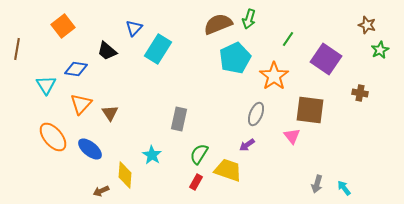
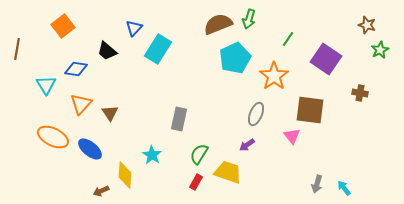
orange ellipse: rotated 24 degrees counterclockwise
yellow trapezoid: moved 2 px down
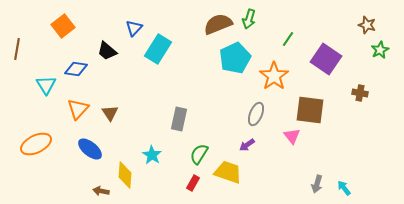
orange triangle: moved 3 px left, 5 px down
orange ellipse: moved 17 px left, 7 px down; rotated 52 degrees counterclockwise
red rectangle: moved 3 px left, 1 px down
brown arrow: rotated 35 degrees clockwise
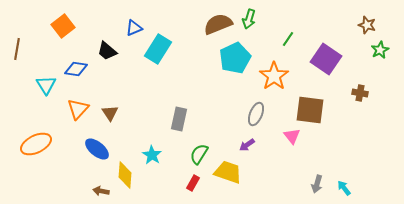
blue triangle: rotated 24 degrees clockwise
blue ellipse: moved 7 px right
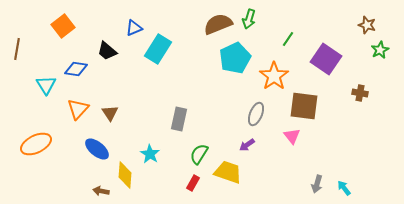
brown square: moved 6 px left, 4 px up
cyan star: moved 2 px left, 1 px up
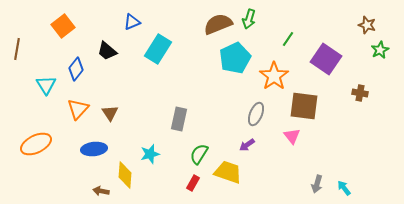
blue triangle: moved 2 px left, 6 px up
blue diamond: rotated 60 degrees counterclockwise
blue ellipse: moved 3 px left; rotated 45 degrees counterclockwise
cyan star: rotated 24 degrees clockwise
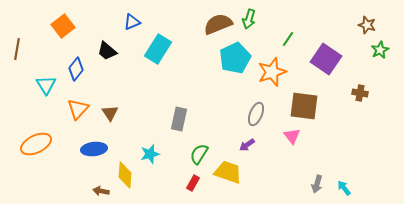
orange star: moved 2 px left, 4 px up; rotated 16 degrees clockwise
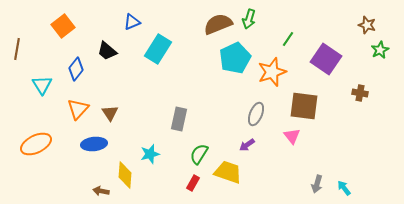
cyan triangle: moved 4 px left
blue ellipse: moved 5 px up
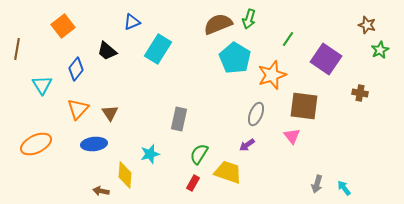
cyan pentagon: rotated 16 degrees counterclockwise
orange star: moved 3 px down
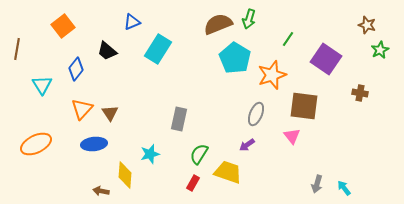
orange triangle: moved 4 px right
